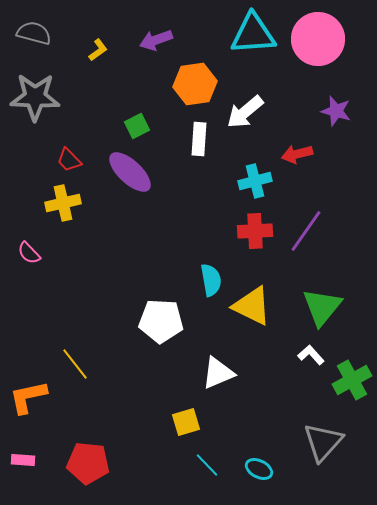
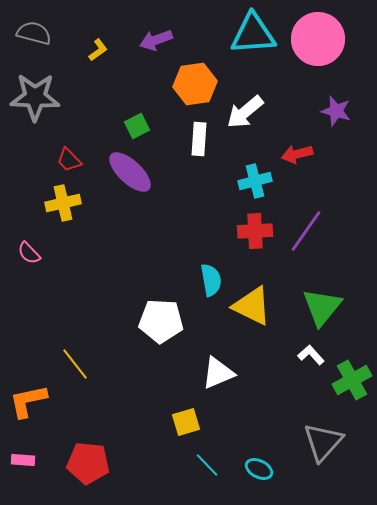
orange L-shape: moved 4 px down
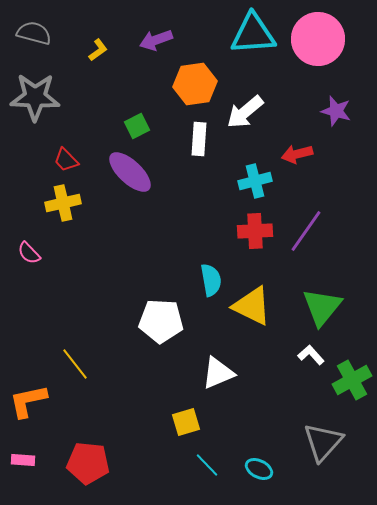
red trapezoid: moved 3 px left
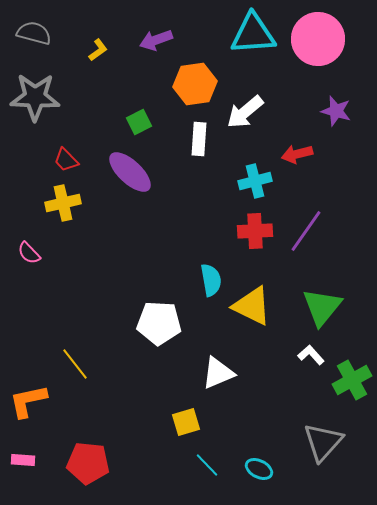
green square: moved 2 px right, 4 px up
white pentagon: moved 2 px left, 2 px down
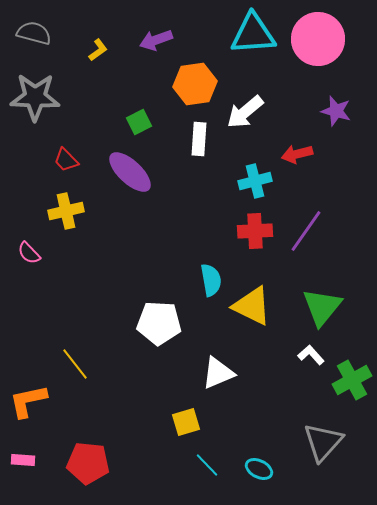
yellow cross: moved 3 px right, 8 px down
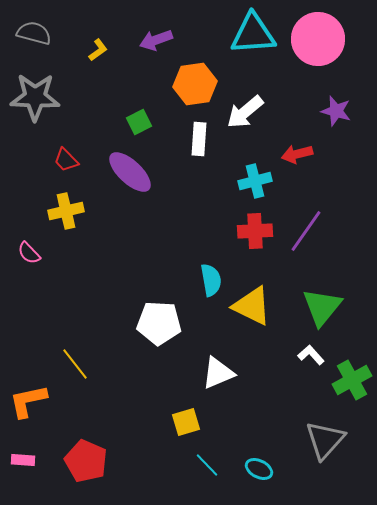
gray triangle: moved 2 px right, 2 px up
red pentagon: moved 2 px left, 2 px up; rotated 18 degrees clockwise
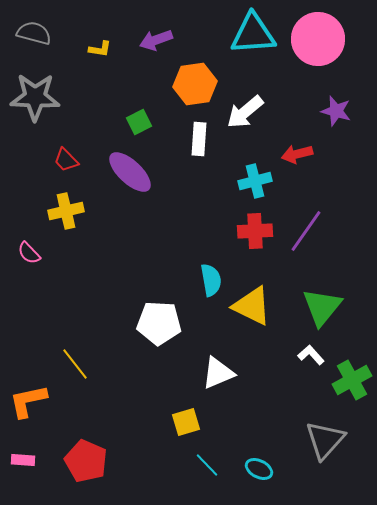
yellow L-shape: moved 2 px right, 1 px up; rotated 45 degrees clockwise
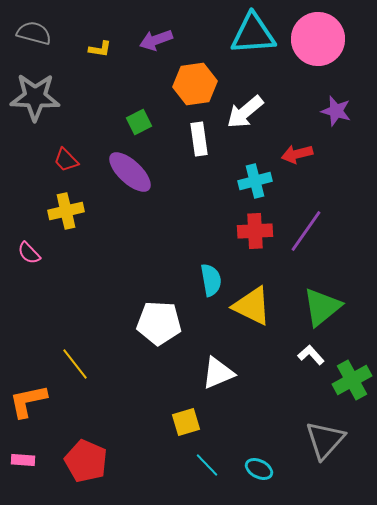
white rectangle: rotated 12 degrees counterclockwise
green triangle: rotated 12 degrees clockwise
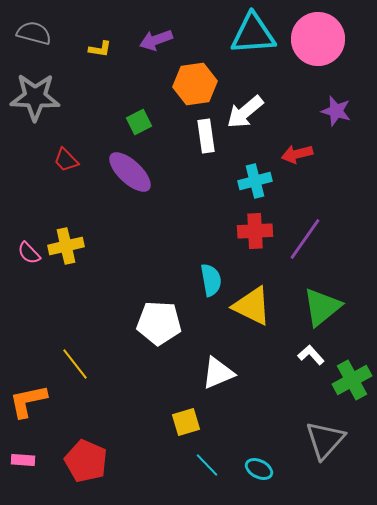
white rectangle: moved 7 px right, 3 px up
yellow cross: moved 35 px down
purple line: moved 1 px left, 8 px down
